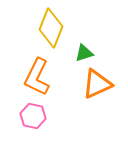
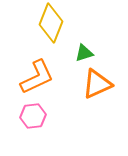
yellow diamond: moved 5 px up
orange L-shape: rotated 141 degrees counterclockwise
pink hexagon: rotated 20 degrees counterclockwise
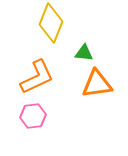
green triangle: rotated 24 degrees clockwise
orange triangle: rotated 16 degrees clockwise
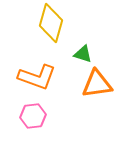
yellow diamond: rotated 6 degrees counterclockwise
green triangle: moved 1 px left, 1 px down; rotated 12 degrees clockwise
orange L-shape: rotated 45 degrees clockwise
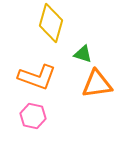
pink hexagon: rotated 20 degrees clockwise
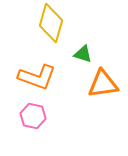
orange triangle: moved 6 px right
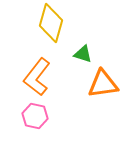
orange L-shape: rotated 108 degrees clockwise
pink hexagon: moved 2 px right
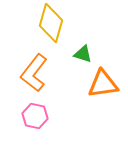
orange L-shape: moved 3 px left, 4 px up
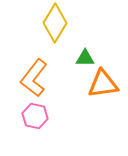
yellow diamond: moved 4 px right; rotated 15 degrees clockwise
green triangle: moved 2 px right, 4 px down; rotated 18 degrees counterclockwise
orange L-shape: moved 5 px down
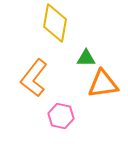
yellow diamond: rotated 21 degrees counterclockwise
green triangle: moved 1 px right
pink hexagon: moved 26 px right
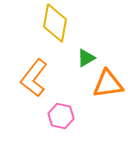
green triangle: rotated 30 degrees counterclockwise
orange triangle: moved 5 px right
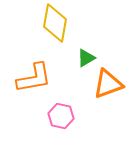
orange L-shape: rotated 138 degrees counterclockwise
orange triangle: rotated 12 degrees counterclockwise
